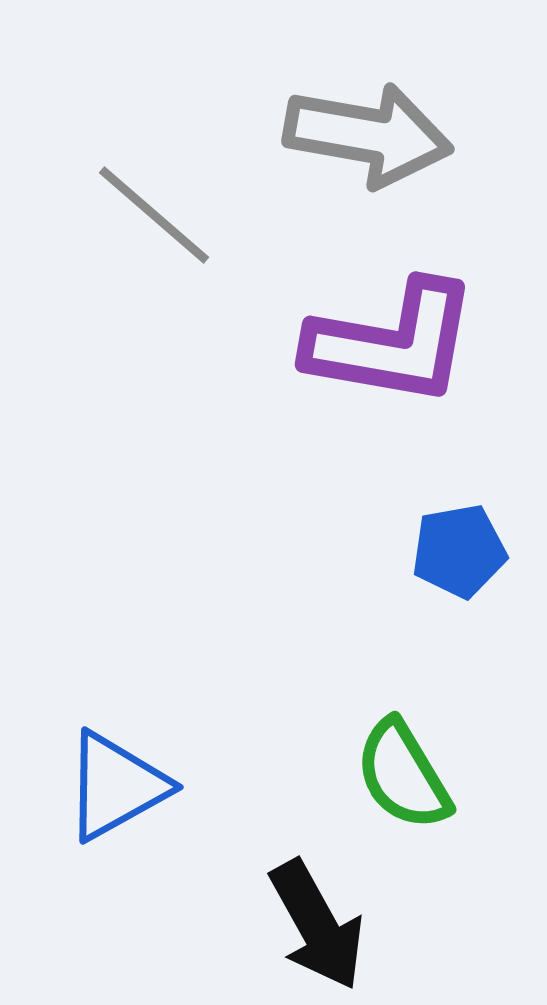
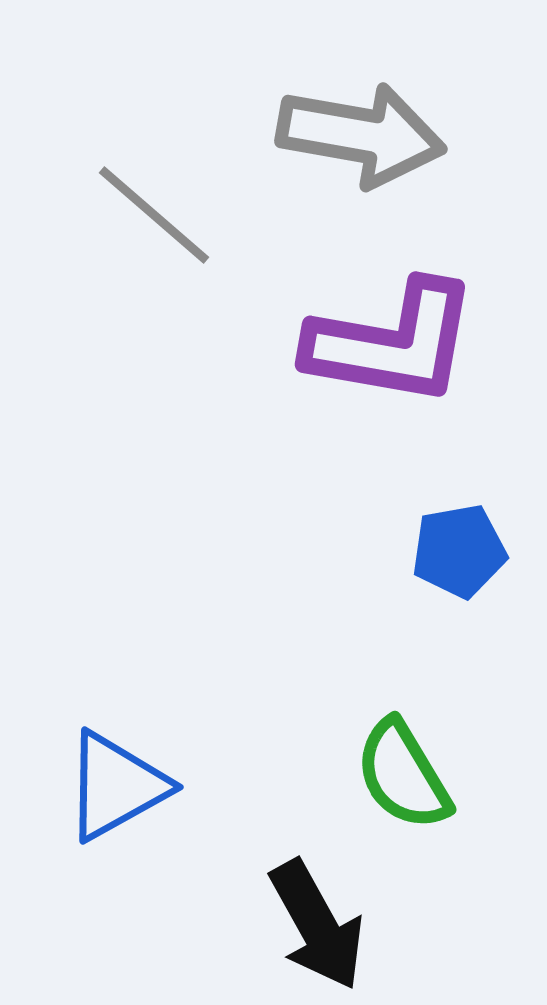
gray arrow: moved 7 px left
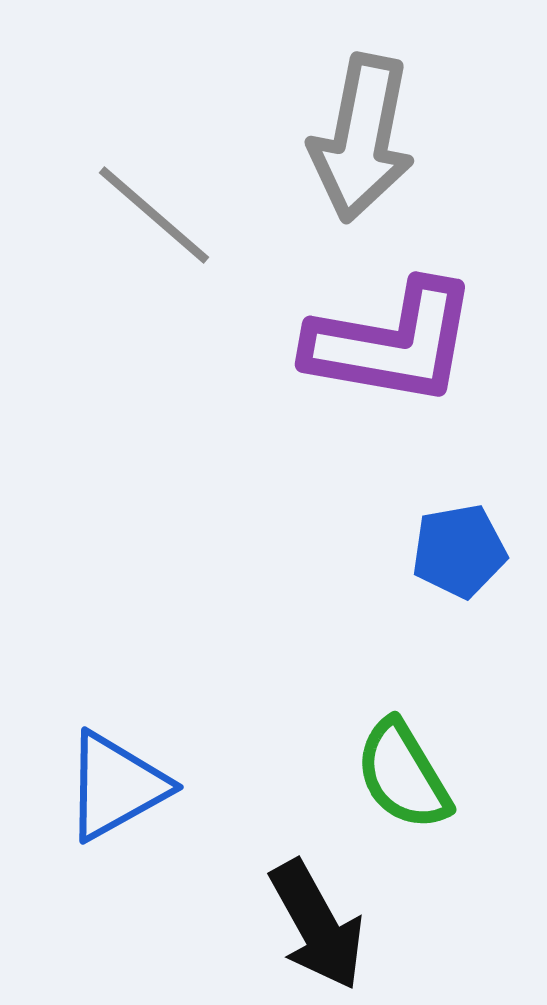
gray arrow: moved 1 px right, 3 px down; rotated 91 degrees clockwise
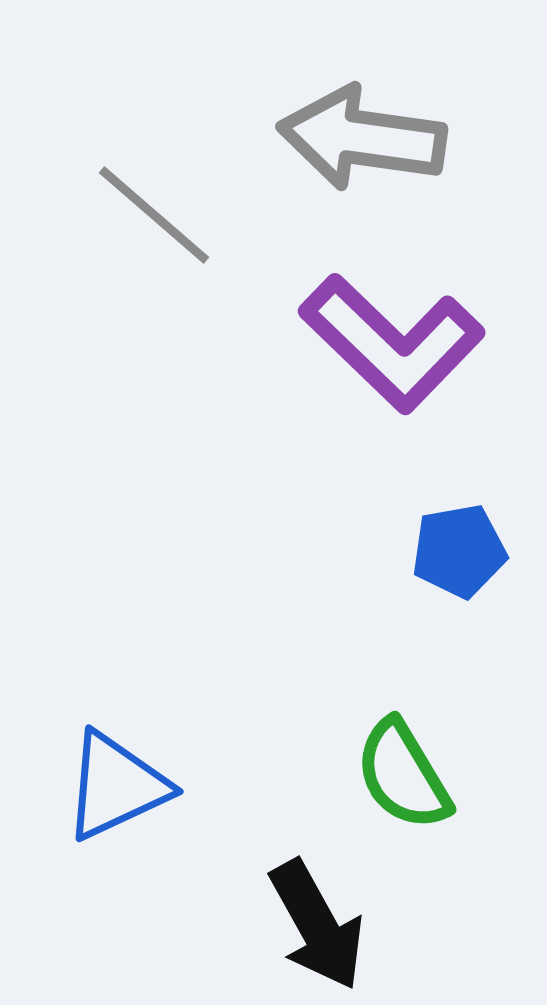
gray arrow: rotated 87 degrees clockwise
purple L-shape: rotated 34 degrees clockwise
blue triangle: rotated 4 degrees clockwise
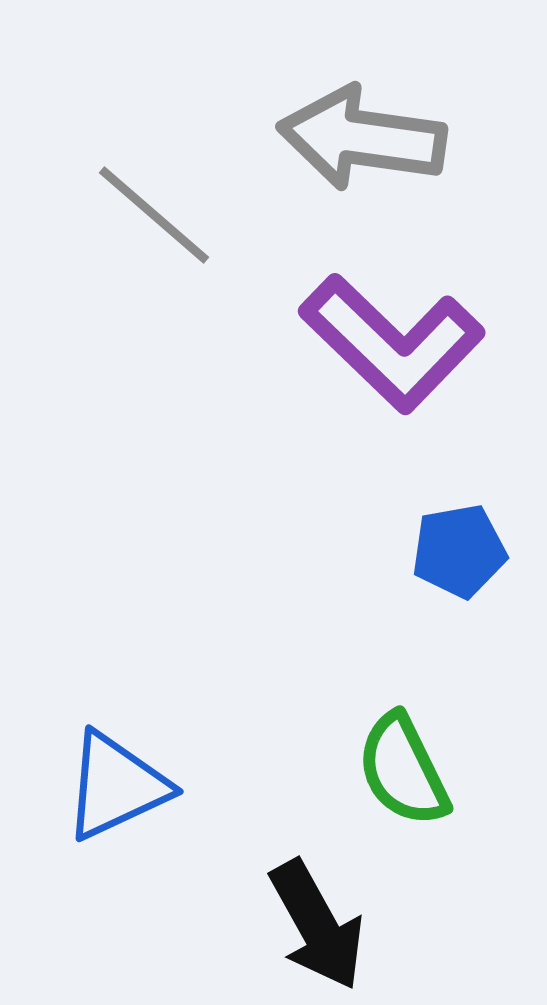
green semicircle: moved 5 px up; rotated 5 degrees clockwise
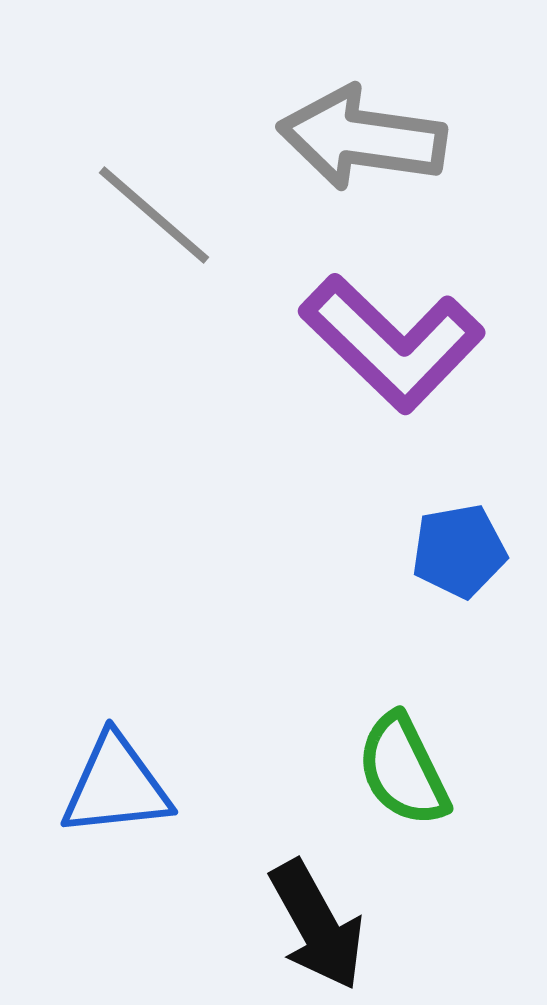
blue triangle: rotated 19 degrees clockwise
